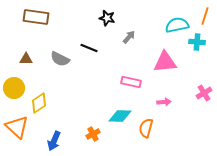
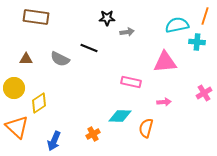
black star: rotated 14 degrees counterclockwise
gray arrow: moved 2 px left, 5 px up; rotated 40 degrees clockwise
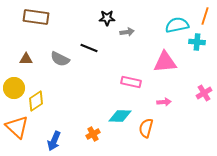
yellow diamond: moved 3 px left, 2 px up
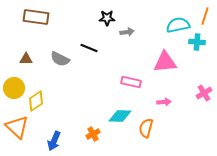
cyan semicircle: moved 1 px right
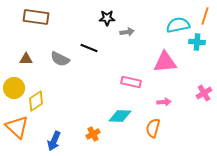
orange semicircle: moved 7 px right
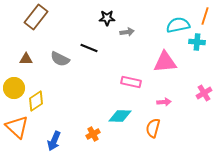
brown rectangle: rotated 60 degrees counterclockwise
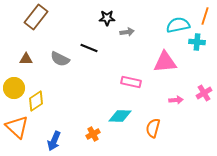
pink arrow: moved 12 px right, 2 px up
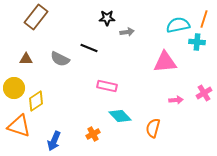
orange line: moved 1 px left, 3 px down
pink rectangle: moved 24 px left, 4 px down
cyan diamond: rotated 45 degrees clockwise
orange triangle: moved 2 px right, 1 px up; rotated 25 degrees counterclockwise
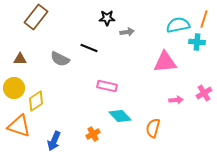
brown triangle: moved 6 px left
